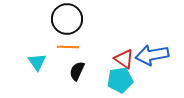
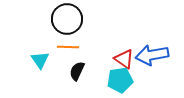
cyan triangle: moved 3 px right, 2 px up
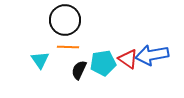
black circle: moved 2 px left, 1 px down
red triangle: moved 4 px right
black semicircle: moved 2 px right, 1 px up
cyan pentagon: moved 17 px left, 17 px up
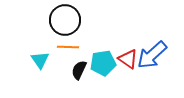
blue arrow: rotated 32 degrees counterclockwise
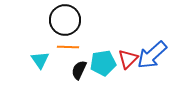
red triangle: rotated 40 degrees clockwise
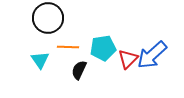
black circle: moved 17 px left, 2 px up
cyan pentagon: moved 15 px up
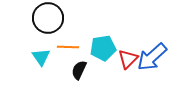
blue arrow: moved 2 px down
cyan triangle: moved 1 px right, 3 px up
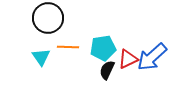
red triangle: rotated 20 degrees clockwise
black semicircle: moved 28 px right
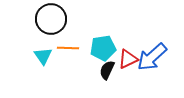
black circle: moved 3 px right, 1 px down
orange line: moved 1 px down
cyan triangle: moved 2 px right, 1 px up
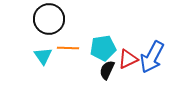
black circle: moved 2 px left
blue arrow: rotated 20 degrees counterclockwise
